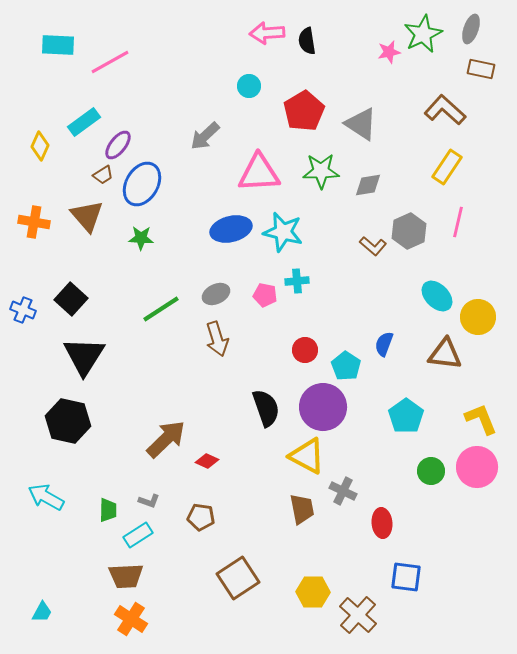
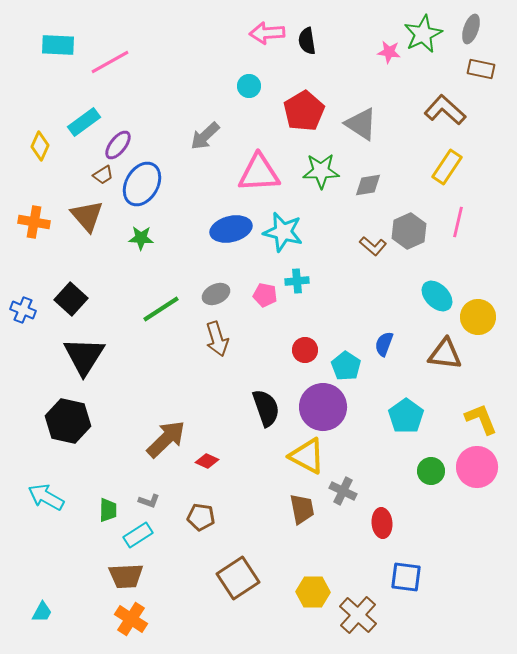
pink star at (389, 52): rotated 20 degrees clockwise
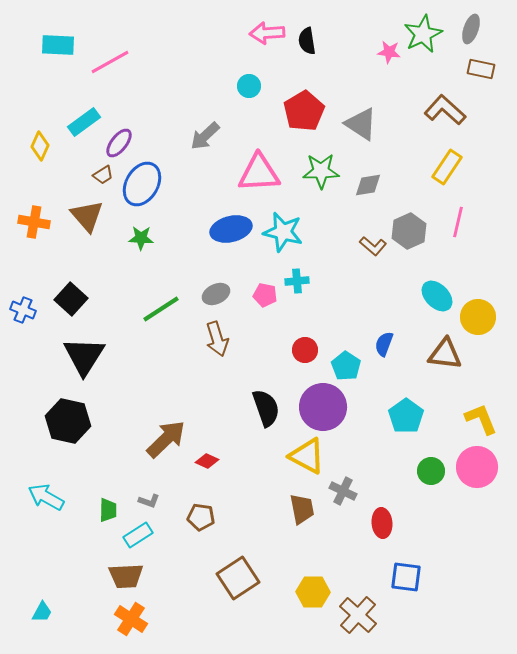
purple ellipse at (118, 145): moved 1 px right, 2 px up
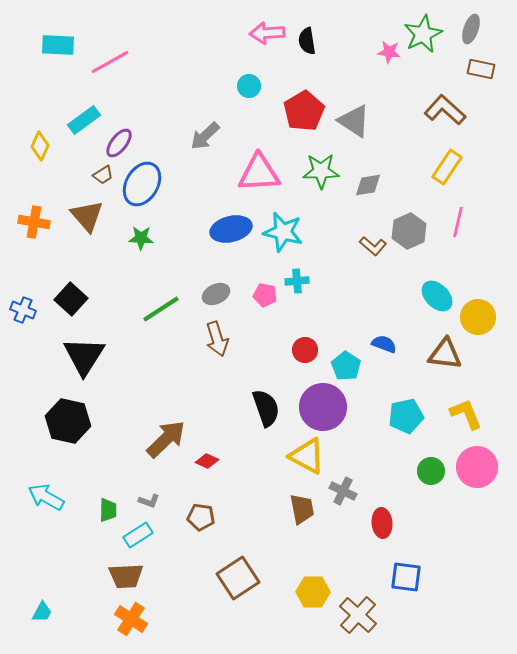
cyan rectangle at (84, 122): moved 2 px up
gray triangle at (361, 124): moved 7 px left, 3 px up
blue semicircle at (384, 344): rotated 90 degrees clockwise
cyan pentagon at (406, 416): rotated 24 degrees clockwise
yellow L-shape at (481, 419): moved 15 px left, 5 px up
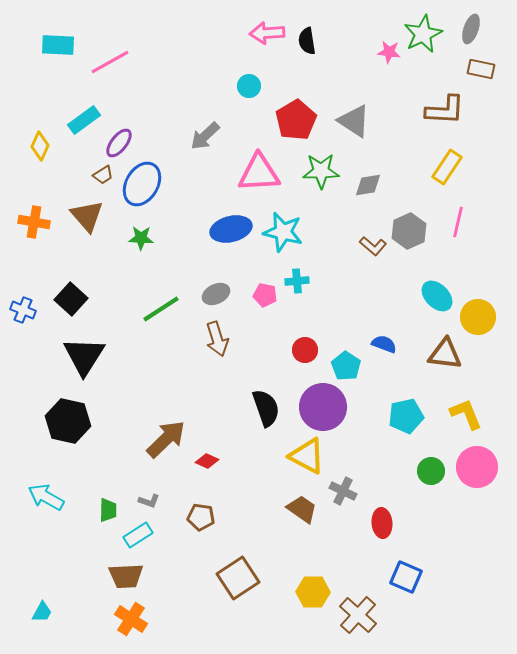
brown L-shape at (445, 110): rotated 141 degrees clockwise
red pentagon at (304, 111): moved 8 px left, 9 px down
brown trapezoid at (302, 509): rotated 44 degrees counterclockwise
blue square at (406, 577): rotated 16 degrees clockwise
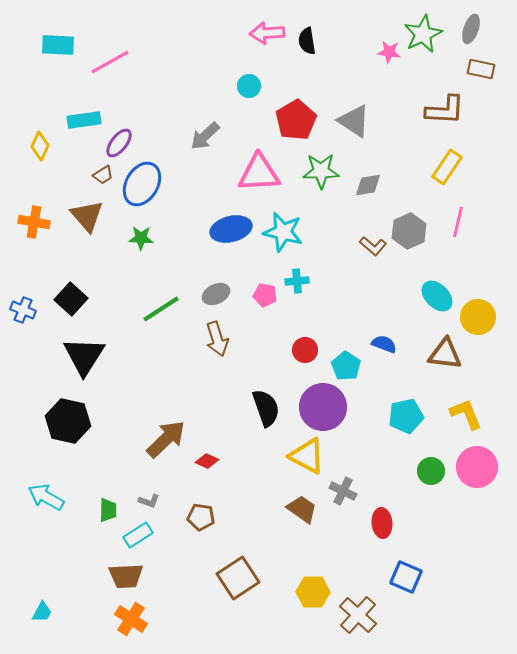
cyan rectangle at (84, 120): rotated 28 degrees clockwise
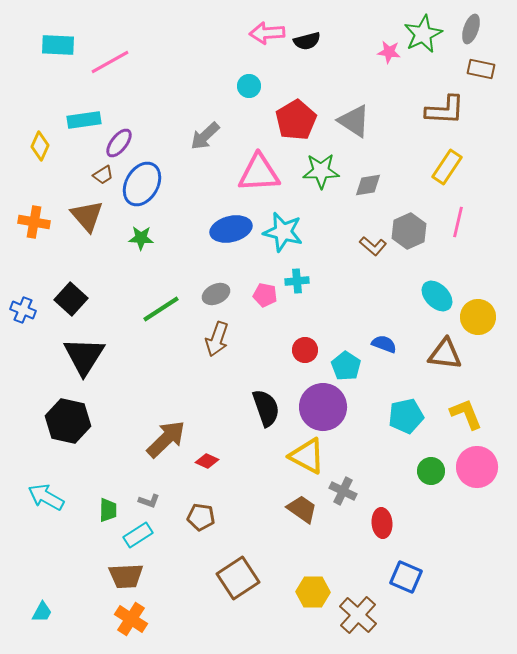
black semicircle at (307, 41): rotated 96 degrees counterclockwise
brown arrow at (217, 339): rotated 36 degrees clockwise
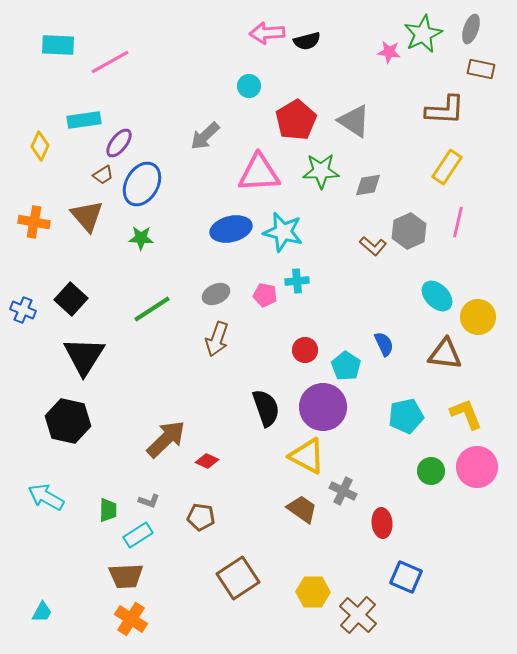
green line at (161, 309): moved 9 px left
blue semicircle at (384, 344): rotated 45 degrees clockwise
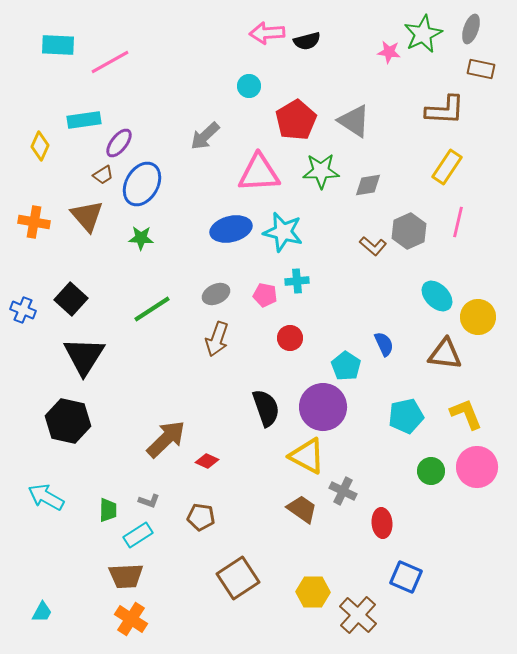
red circle at (305, 350): moved 15 px left, 12 px up
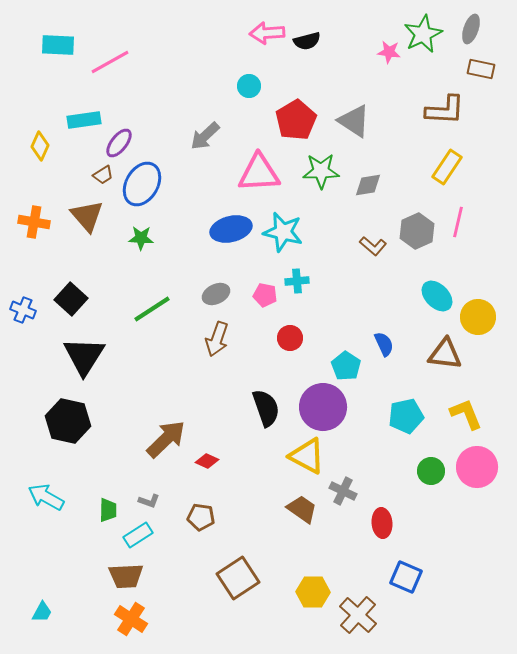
gray hexagon at (409, 231): moved 8 px right
